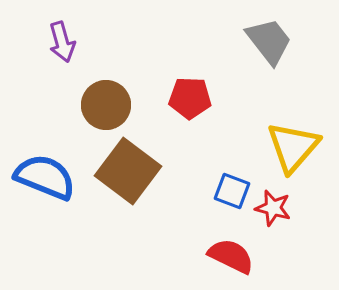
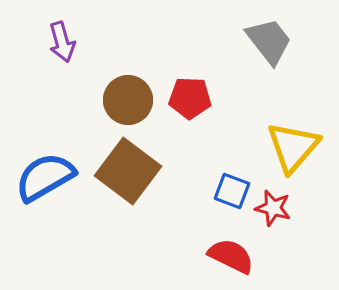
brown circle: moved 22 px right, 5 px up
blue semicircle: rotated 52 degrees counterclockwise
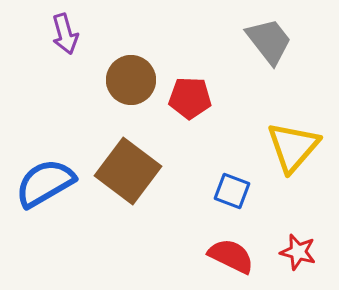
purple arrow: moved 3 px right, 8 px up
brown circle: moved 3 px right, 20 px up
blue semicircle: moved 6 px down
red star: moved 25 px right, 44 px down
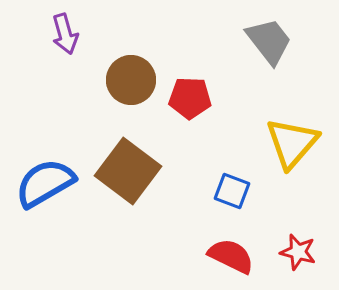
yellow triangle: moved 1 px left, 4 px up
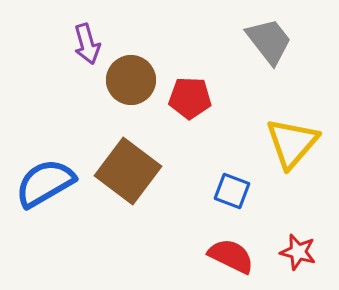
purple arrow: moved 22 px right, 10 px down
